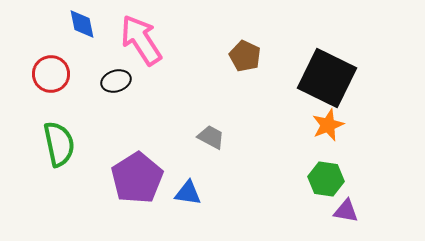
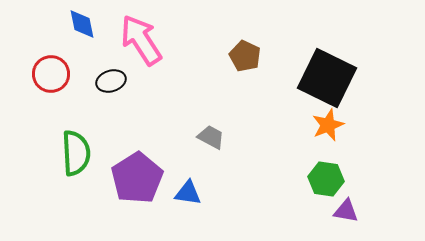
black ellipse: moved 5 px left
green semicircle: moved 17 px right, 9 px down; rotated 9 degrees clockwise
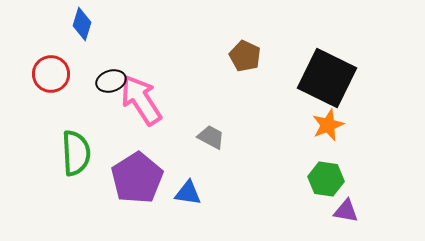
blue diamond: rotated 28 degrees clockwise
pink arrow: moved 60 px down
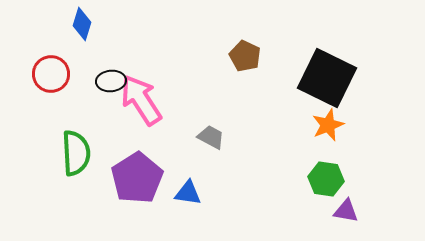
black ellipse: rotated 12 degrees clockwise
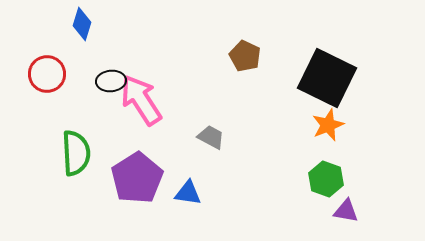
red circle: moved 4 px left
green hexagon: rotated 12 degrees clockwise
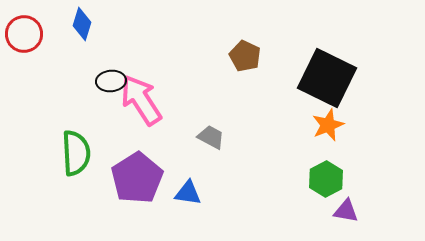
red circle: moved 23 px left, 40 px up
green hexagon: rotated 12 degrees clockwise
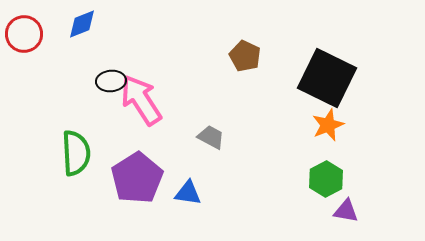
blue diamond: rotated 52 degrees clockwise
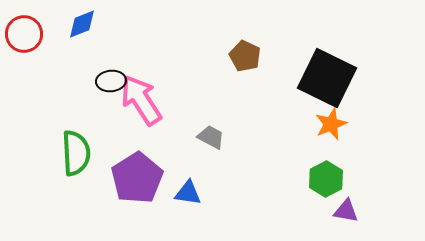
orange star: moved 3 px right, 1 px up
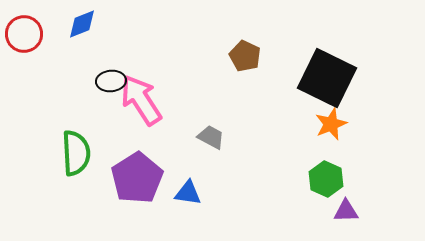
green hexagon: rotated 8 degrees counterclockwise
purple triangle: rotated 12 degrees counterclockwise
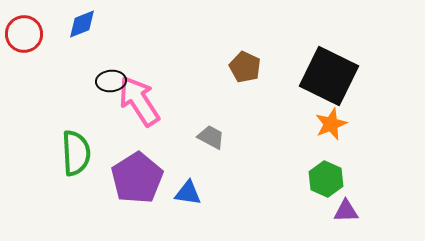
brown pentagon: moved 11 px down
black square: moved 2 px right, 2 px up
pink arrow: moved 2 px left, 1 px down
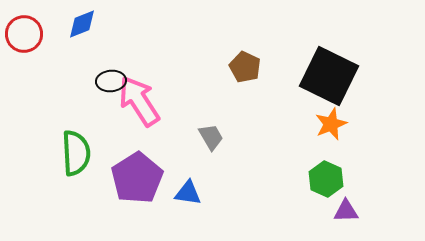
gray trapezoid: rotated 32 degrees clockwise
